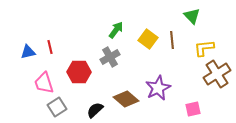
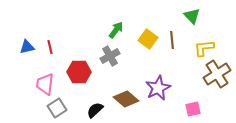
blue triangle: moved 1 px left, 5 px up
gray cross: moved 1 px up
pink trapezoid: moved 1 px right, 1 px down; rotated 25 degrees clockwise
gray square: moved 1 px down
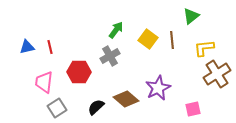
green triangle: moved 1 px left; rotated 36 degrees clockwise
pink trapezoid: moved 1 px left, 2 px up
black semicircle: moved 1 px right, 3 px up
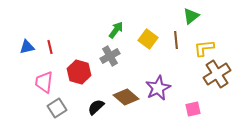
brown line: moved 4 px right
red hexagon: rotated 15 degrees clockwise
brown diamond: moved 2 px up
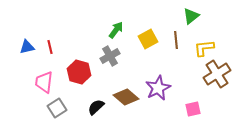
yellow square: rotated 24 degrees clockwise
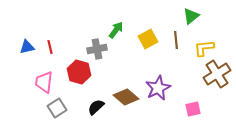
gray cross: moved 13 px left, 7 px up; rotated 18 degrees clockwise
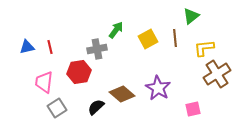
brown line: moved 1 px left, 2 px up
red hexagon: rotated 25 degrees counterclockwise
purple star: rotated 15 degrees counterclockwise
brown diamond: moved 4 px left, 3 px up
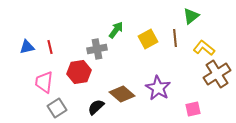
yellow L-shape: rotated 45 degrees clockwise
